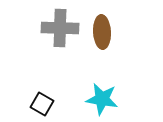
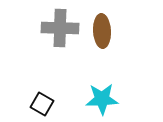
brown ellipse: moved 1 px up
cyan star: rotated 12 degrees counterclockwise
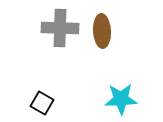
cyan star: moved 19 px right
black square: moved 1 px up
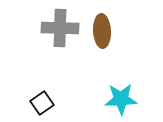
black square: rotated 25 degrees clockwise
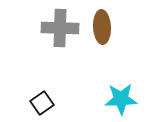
brown ellipse: moved 4 px up
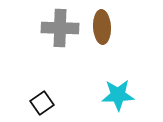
cyan star: moved 3 px left, 4 px up
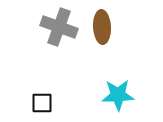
gray cross: moved 1 px left, 1 px up; rotated 18 degrees clockwise
black square: rotated 35 degrees clockwise
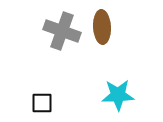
gray cross: moved 3 px right, 4 px down
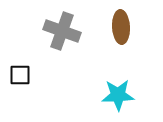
brown ellipse: moved 19 px right
black square: moved 22 px left, 28 px up
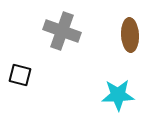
brown ellipse: moved 9 px right, 8 px down
black square: rotated 15 degrees clockwise
